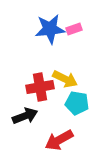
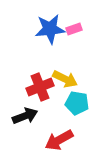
red cross: rotated 12 degrees counterclockwise
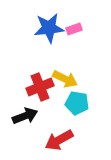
blue star: moved 1 px left, 1 px up
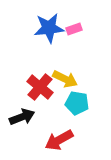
red cross: rotated 28 degrees counterclockwise
black arrow: moved 3 px left, 1 px down
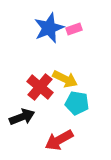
blue star: rotated 16 degrees counterclockwise
